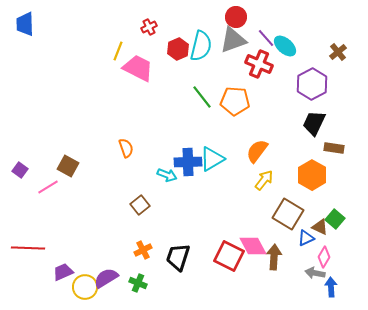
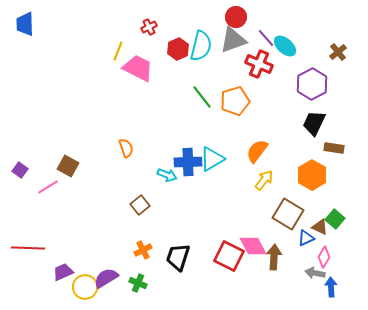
orange pentagon at (235, 101): rotated 20 degrees counterclockwise
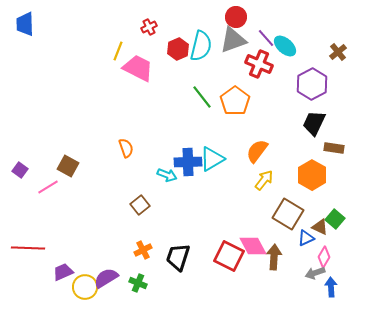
orange pentagon at (235, 101): rotated 20 degrees counterclockwise
gray arrow at (315, 273): rotated 30 degrees counterclockwise
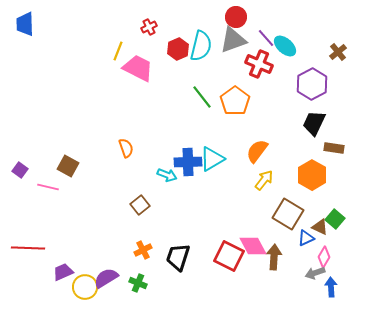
pink line at (48, 187): rotated 45 degrees clockwise
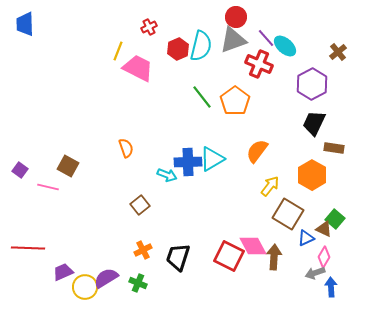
yellow arrow at (264, 180): moved 6 px right, 6 px down
brown triangle at (320, 227): moved 4 px right, 2 px down
